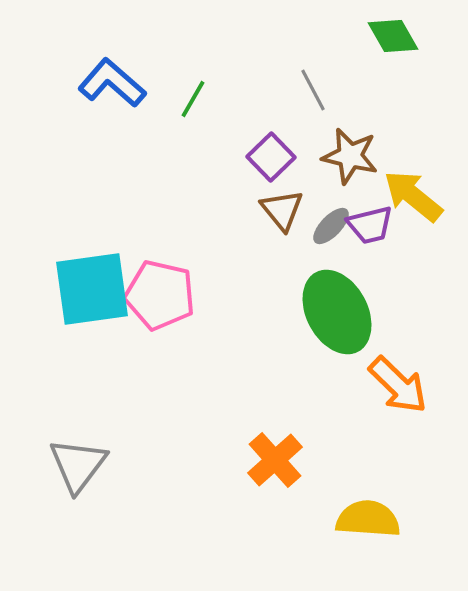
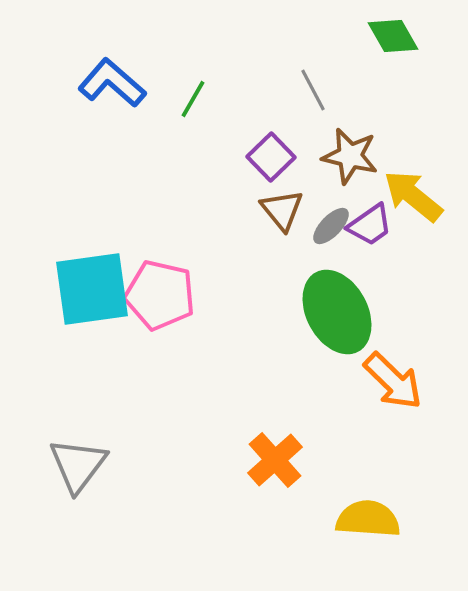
purple trapezoid: rotated 21 degrees counterclockwise
orange arrow: moved 5 px left, 4 px up
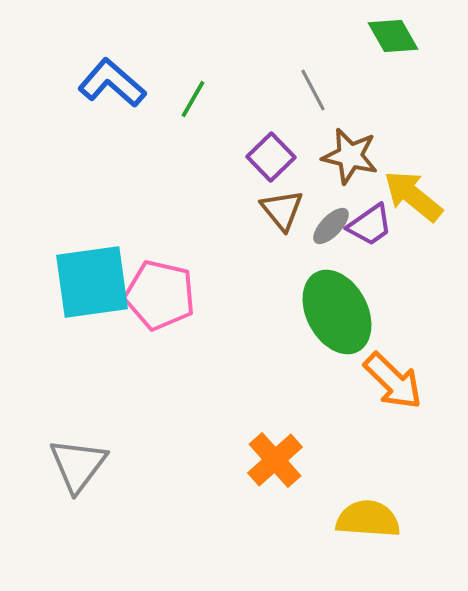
cyan square: moved 7 px up
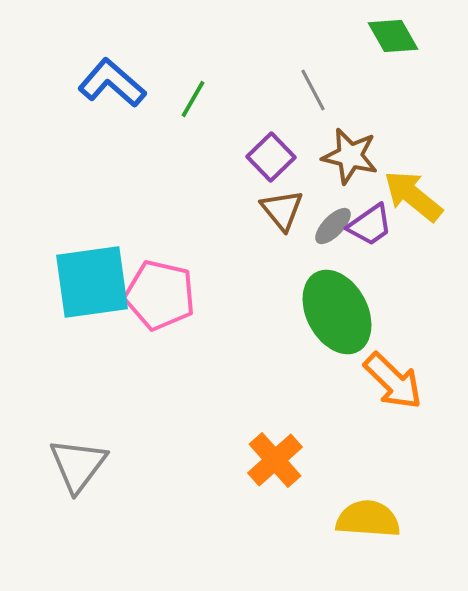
gray ellipse: moved 2 px right
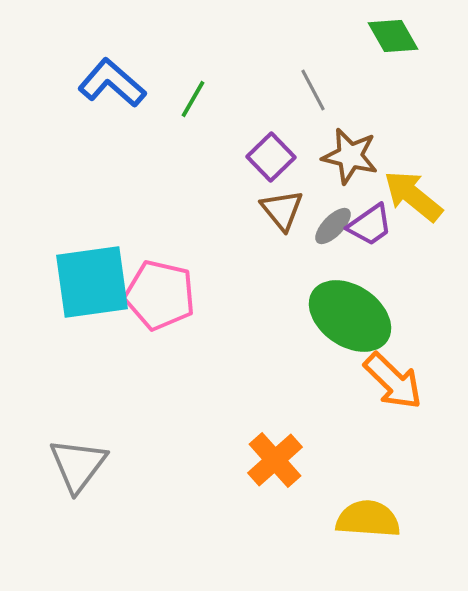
green ellipse: moved 13 px right, 4 px down; rotated 28 degrees counterclockwise
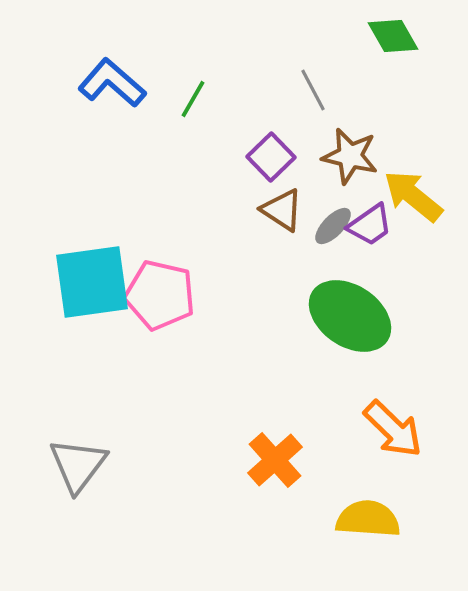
brown triangle: rotated 18 degrees counterclockwise
orange arrow: moved 48 px down
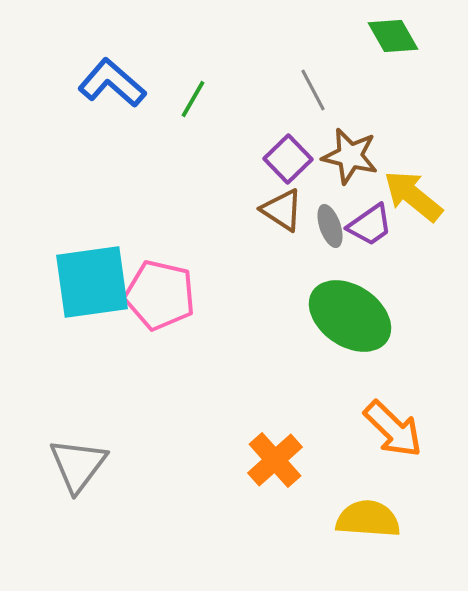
purple square: moved 17 px right, 2 px down
gray ellipse: moved 3 px left; rotated 63 degrees counterclockwise
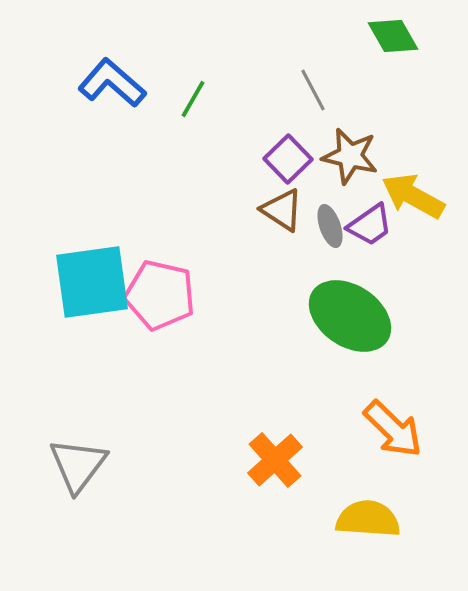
yellow arrow: rotated 10 degrees counterclockwise
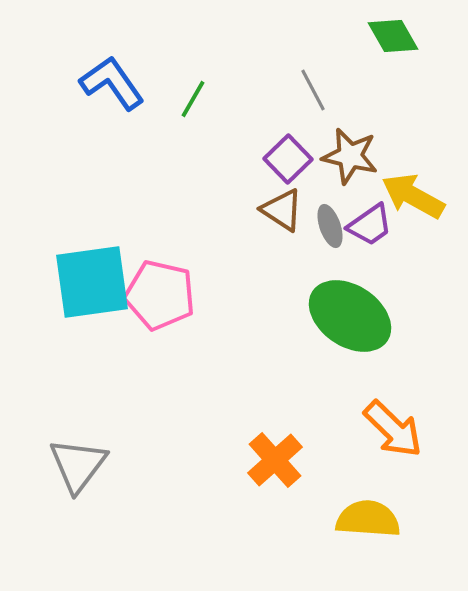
blue L-shape: rotated 14 degrees clockwise
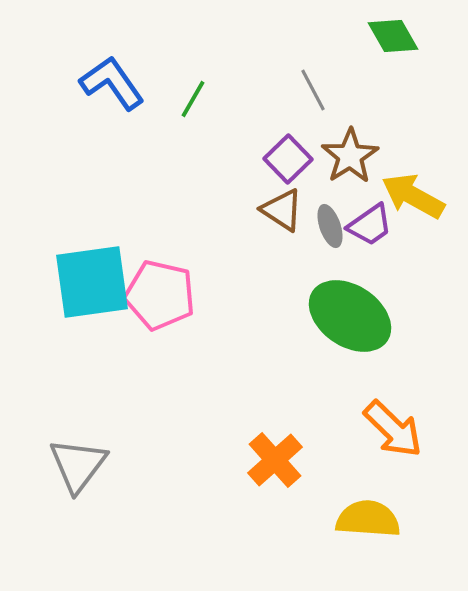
brown star: rotated 26 degrees clockwise
